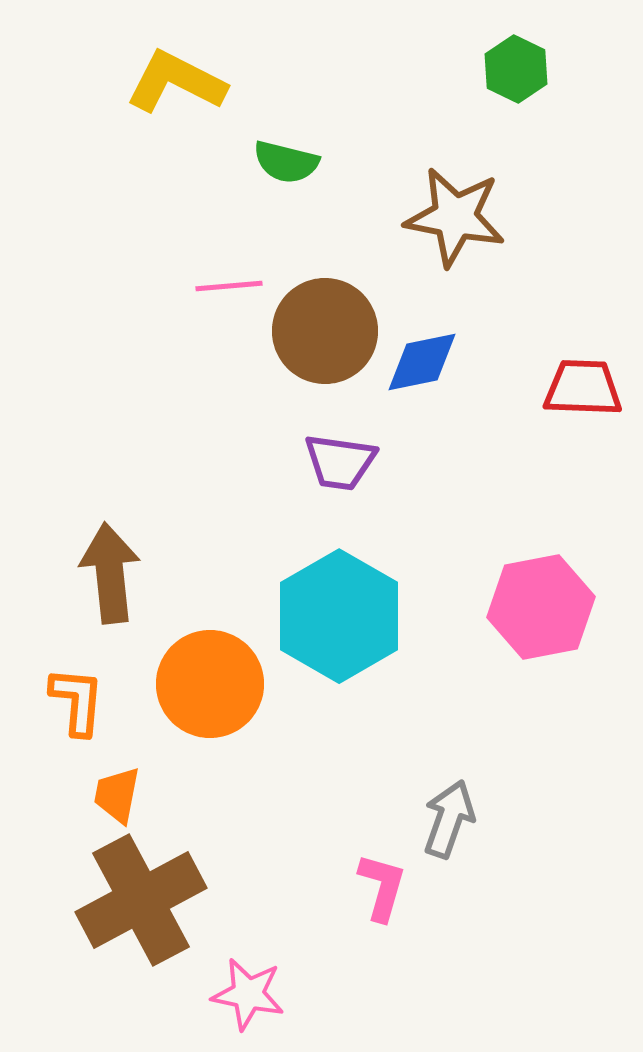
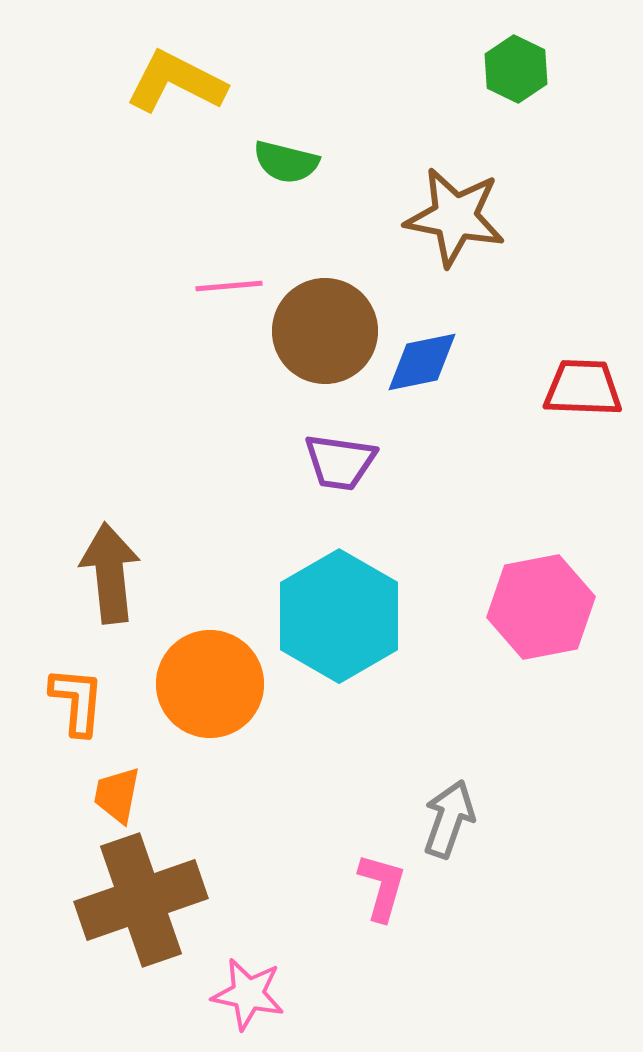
brown cross: rotated 9 degrees clockwise
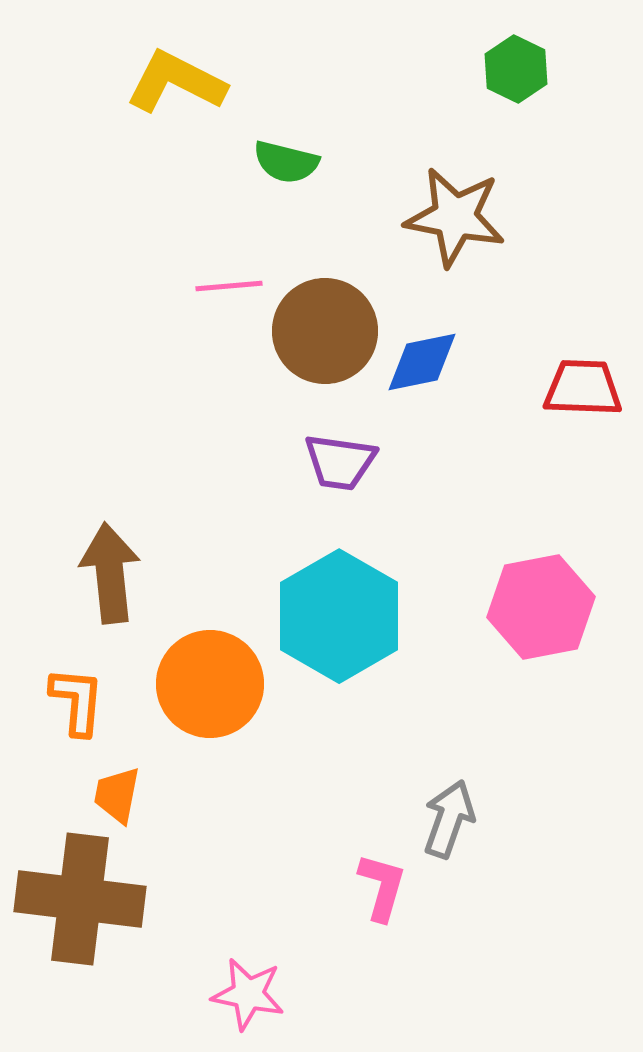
brown cross: moved 61 px left, 1 px up; rotated 26 degrees clockwise
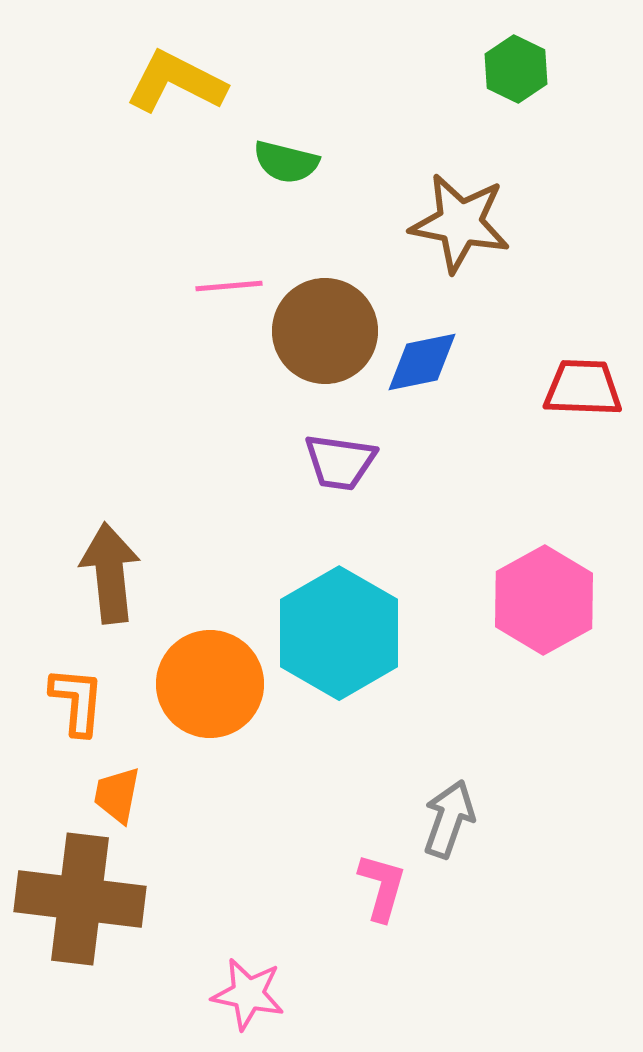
brown star: moved 5 px right, 6 px down
pink hexagon: moved 3 px right, 7 px up; rotated 18 degrees counterclockwise
cyan hexagon: moved 17 px down
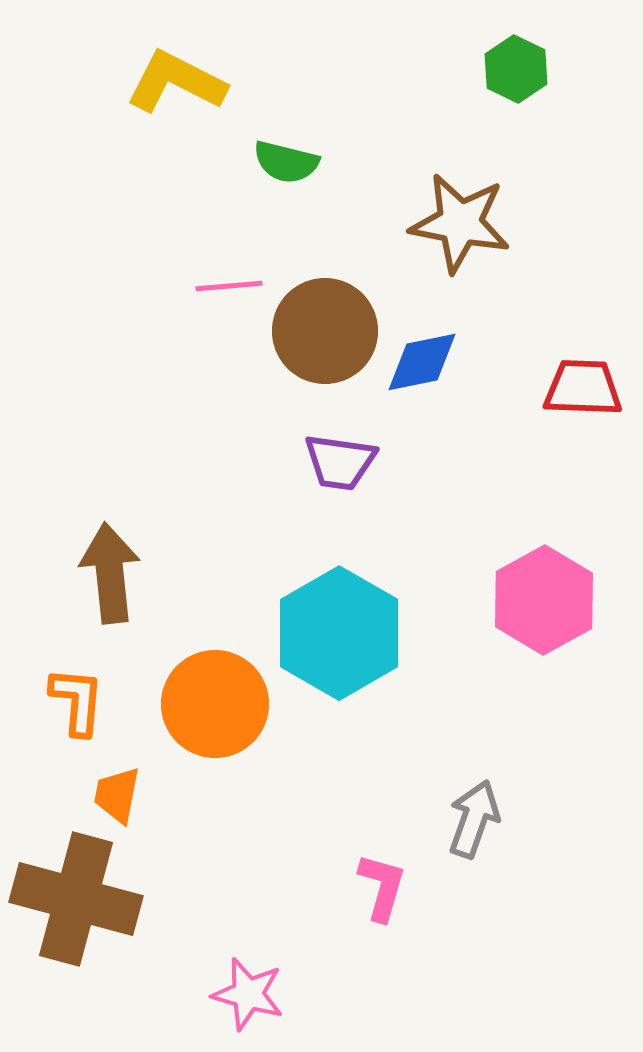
orange circle: moved 5 px right, 20 px down
gray arrow: moved 25 px right
brown cross: moved 4 px left; rotated 8 degrees clockwise
pink star: rotated 4 degrees clockwise
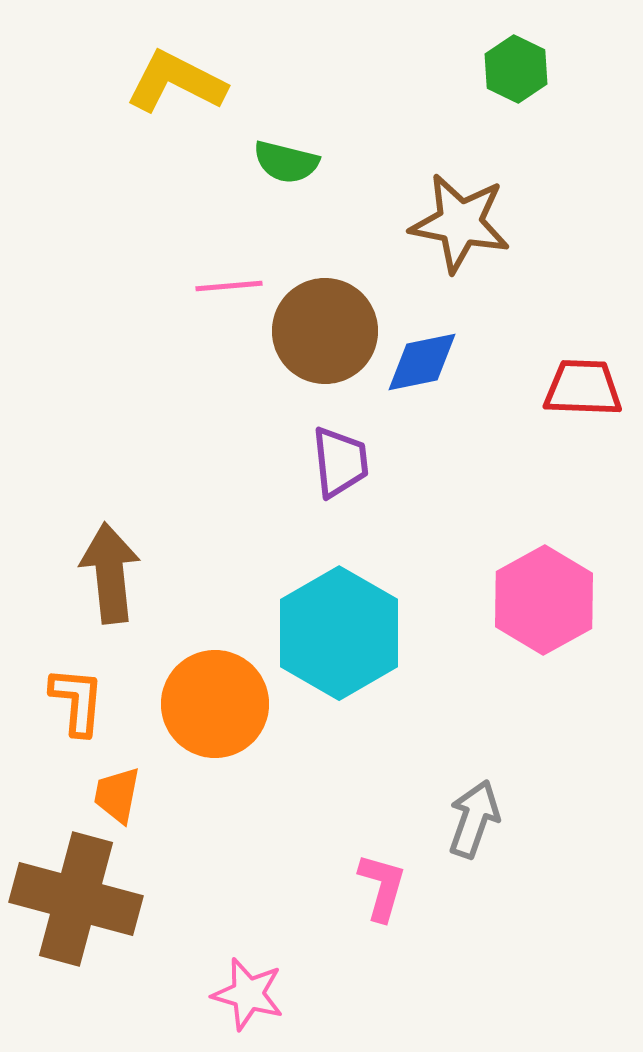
purple trapezoid: rotated 104 degrees counterclockwise
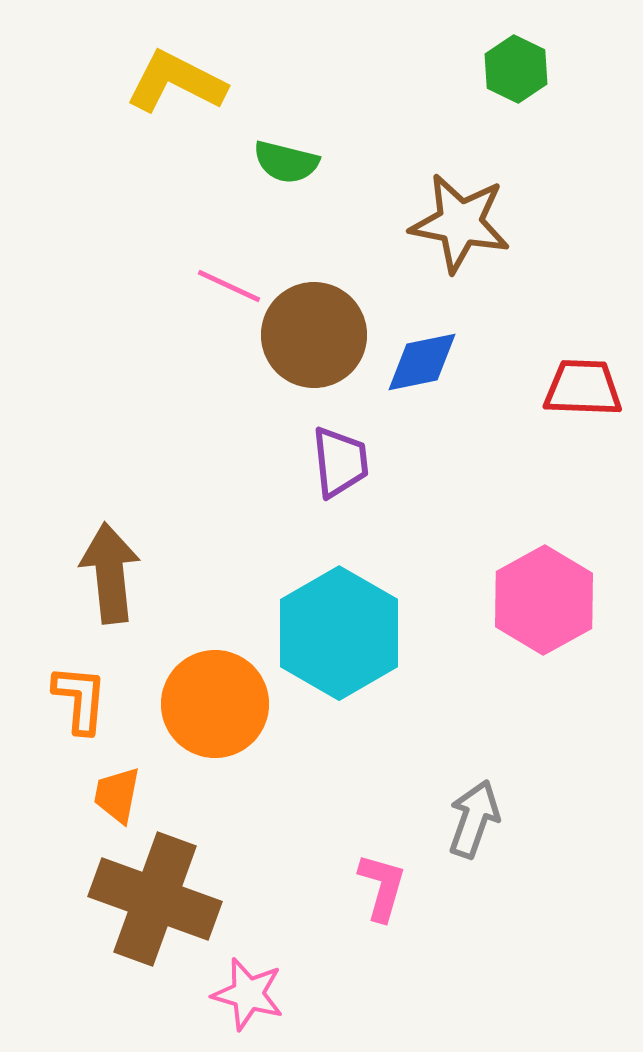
pink line: rotated 30 degrees clockwise
brown circle: moved 11 px left, 4 px down
orange L-shape: moved 3 px right, 2 px up
brown cross: moved 79 px right; rotated 5 degrees clockwise
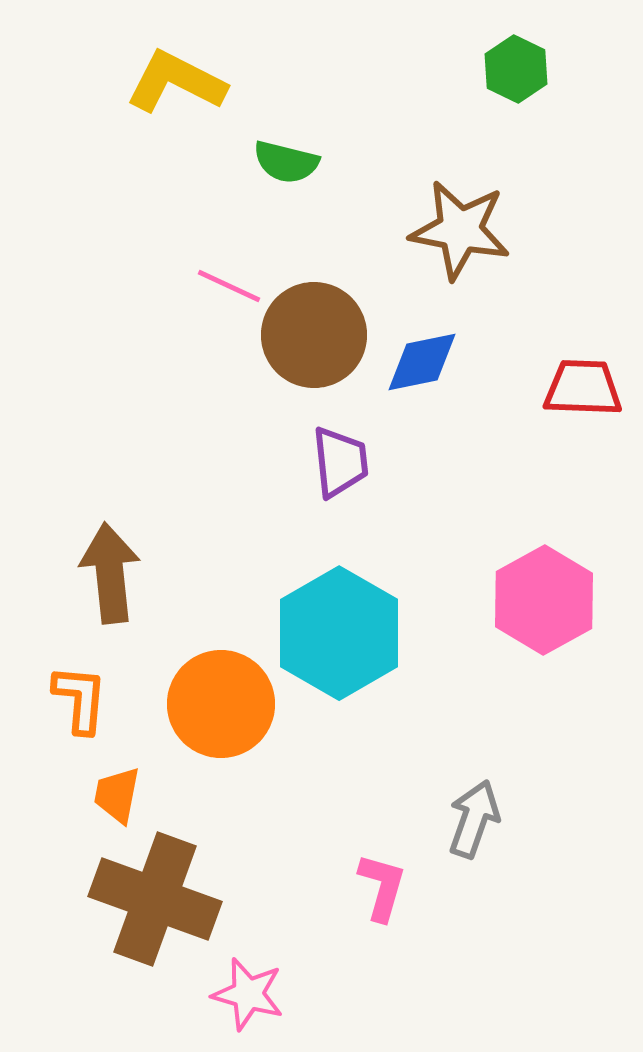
brown star: moved 7 px down
orange circle: moved 6 px right
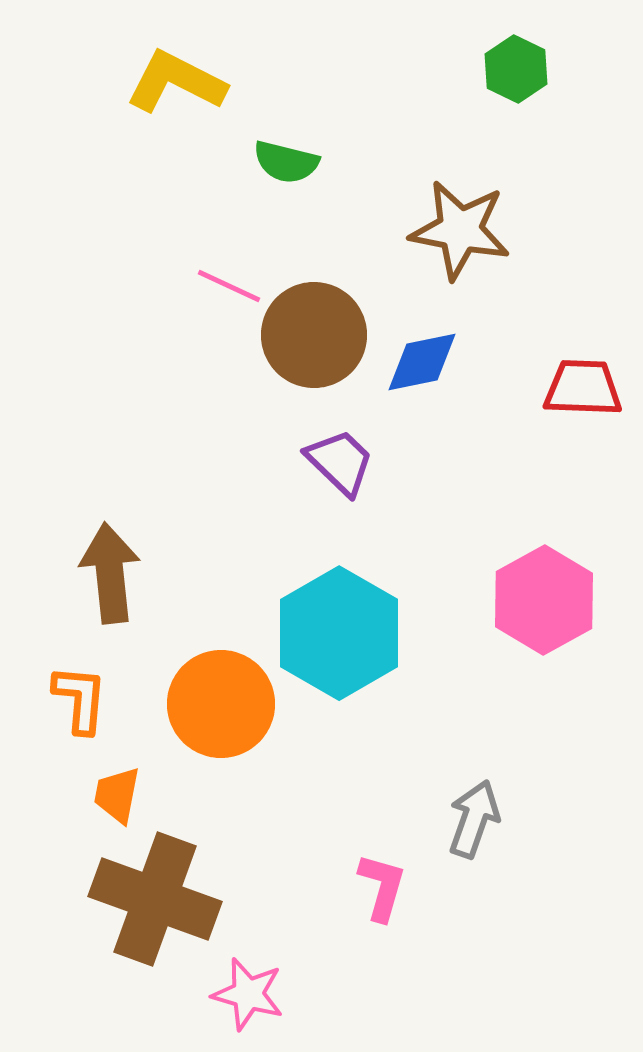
purple trapezoid: rotated 40 degrees counterclockwise
